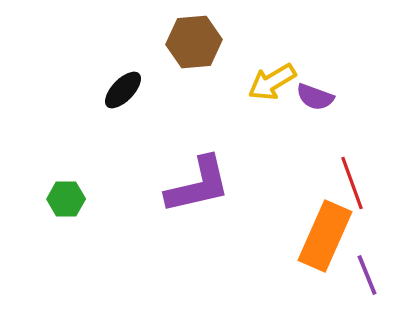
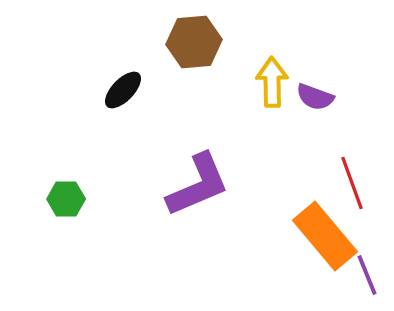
yellow arrow: rotated 120 degrees clockwise
purple L-shape: rotated 10 degrees counterclockwise
orange rectangle: rotated 64 degrees counterclockwise
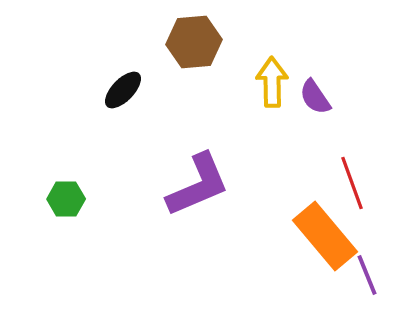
purple semicircle: rotated 36 degrees clockwise
